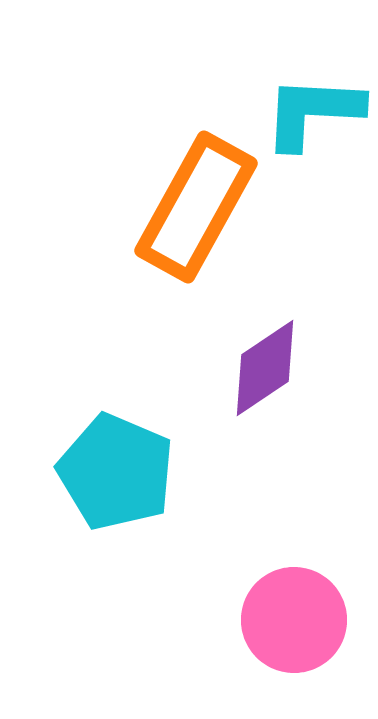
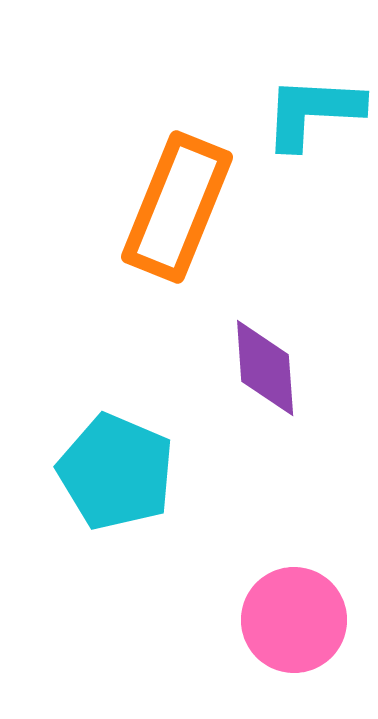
orange rectangle: moved 19 px left; rotated 7 degrees counterclockwise
purple diamond: rotated 60 degrees counterclockwise
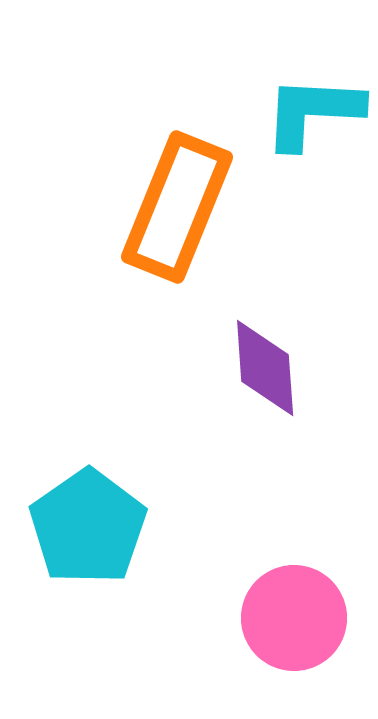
cyan pentagon: moved 28 px left, 55 px down; rotated 14 degrees clockwise
pink circle: moved 2 px up
